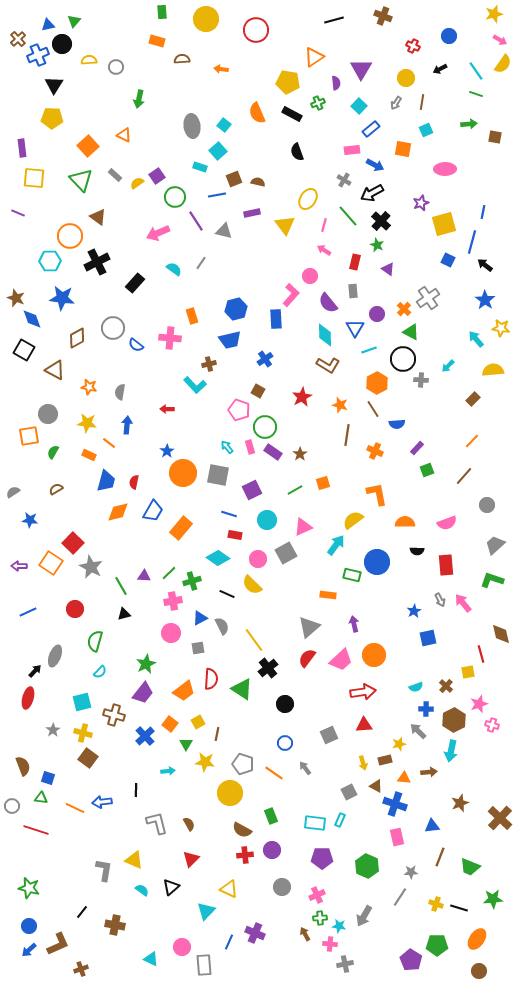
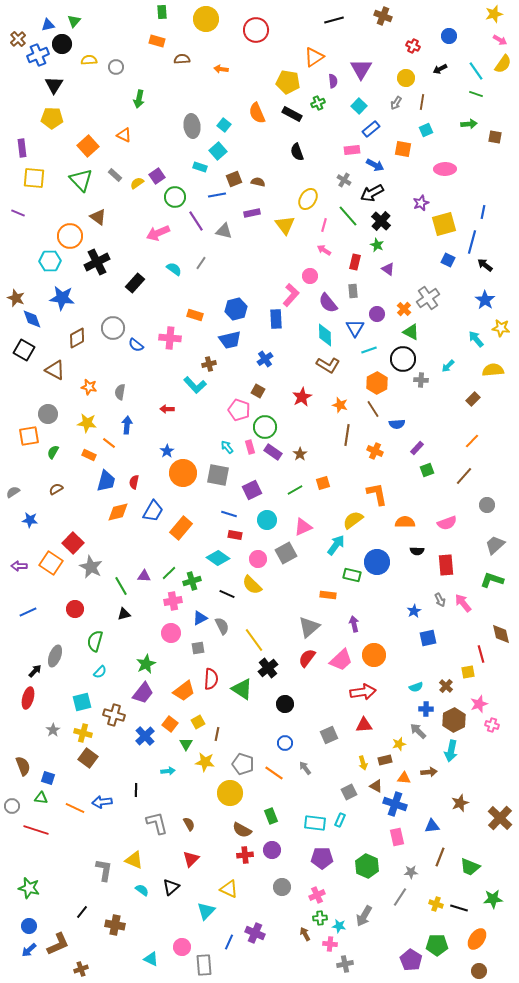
purple semicircle at (336, 83): moved 3 px left, 2 px up
orange rectangle at (192, 316): moved 3 px right, 1 px up; rotated 56 degrees counterclockwise
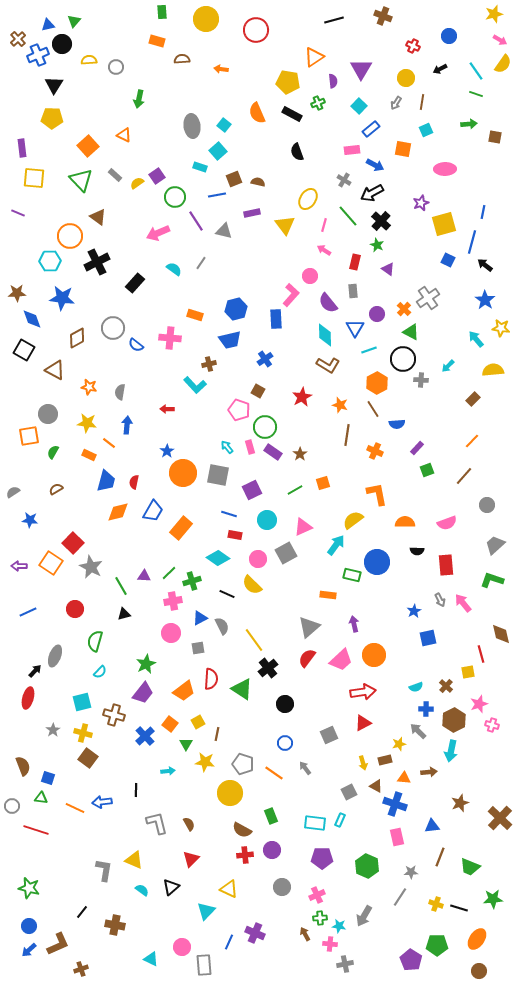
brown star at (16, 298): moved 1 px right, 5 px up; rotated 24 degrees counterclockwise
red triangle at (364, 725): moved 1 px left, 2 px up; rotated 24 degrees counterclockwise
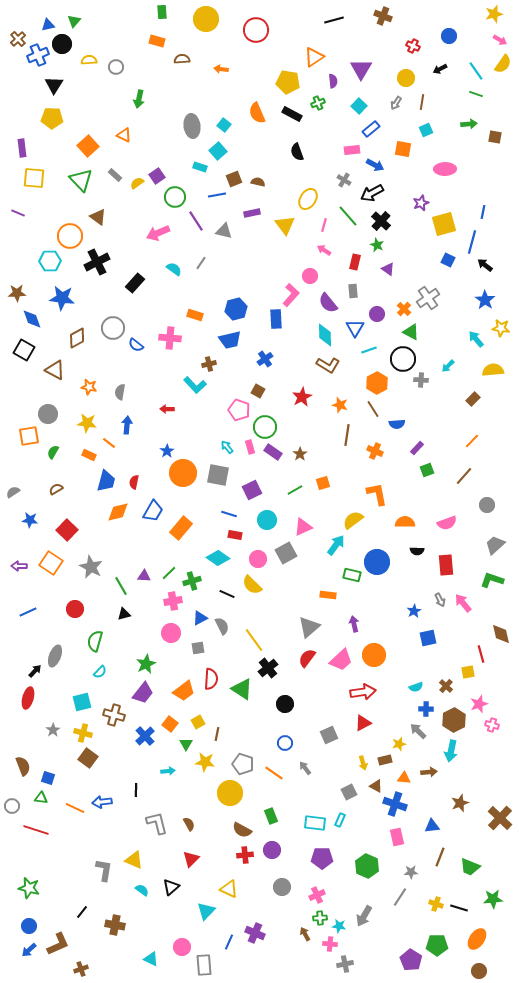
red square at (73, 543): moved 6 px left, 13 px up
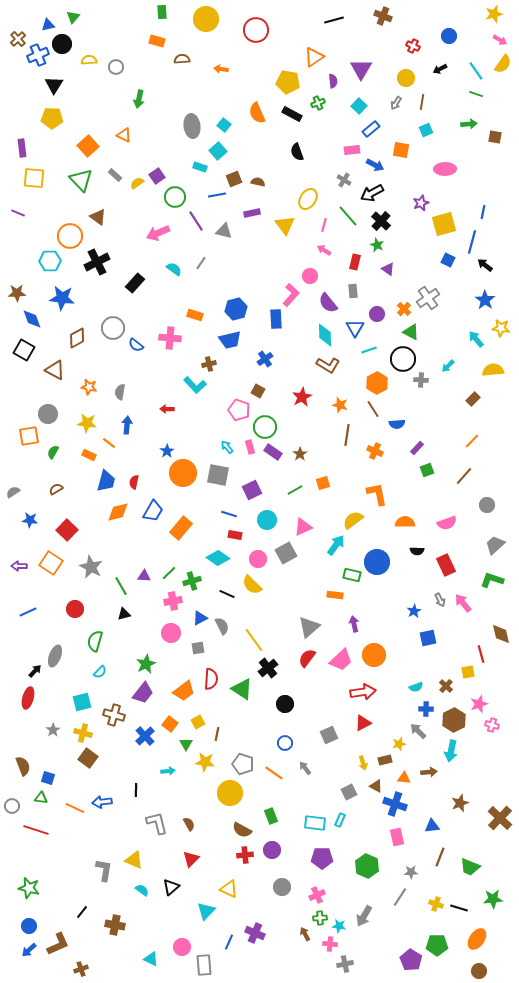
green triangle at (74, 21): moved 1 px left, 4 px up
orange square at (403, 149): moved 2 px left, 1 px down
red rectangle at (446, 565): rotated 20 degrees counterclockwise
orange rectangle at (328, 595): moved 7 px right
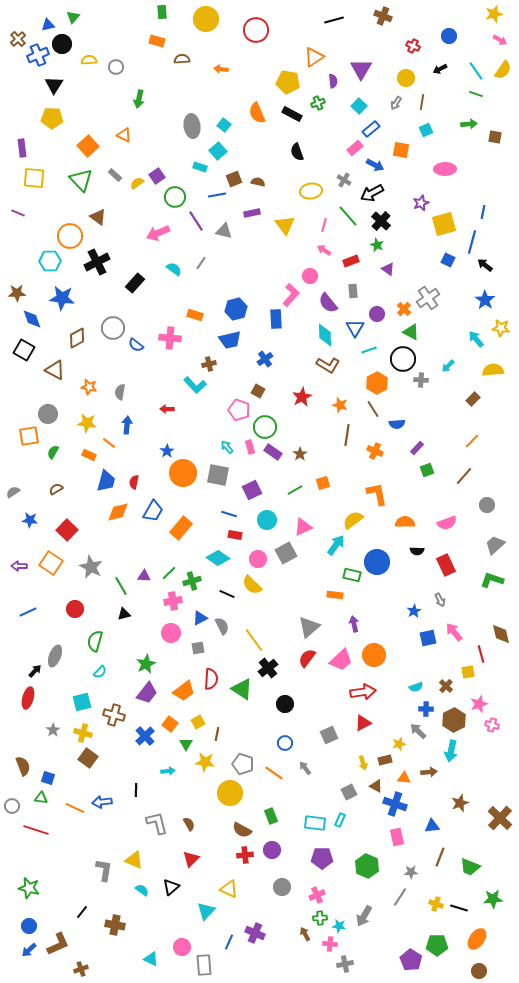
yellow semicircle at (503, 64): moved 6 px down
pink rectangle at (352, 150): moved 3 px right, 2 px up; rotated 35 degrees counterclockwise
yellow ellipse at (308, 199): moved 3 px right, 8 px up; rotated 50 degrees clockwise
red rectangle at (355, 262): moved 4 px left, 1 px up; rotated 56 degrees clockwise
pink arrow at (463, 603): moved 9 px left, 29 px down
purple trapezoid at (143, 693): moved 4 px right
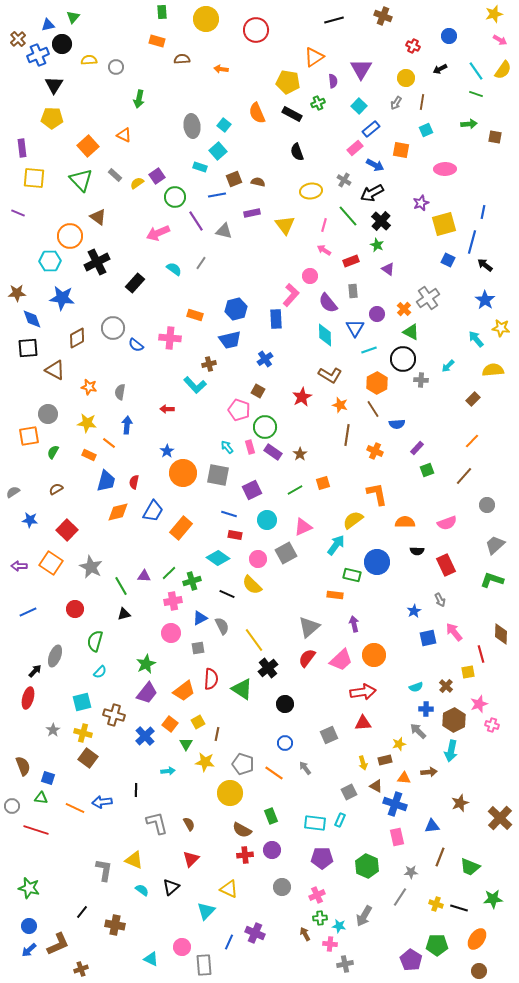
black square at (24, 350): moved 4 px right, 2 px up; rotated 35 degrees counterclockwise
brown L-shape at (328, 365): moved 2 px right, 10 px down
brown diamond at (501, 634): rotated 15 degrees clockwise
red triangle at (363, 723): rotated 24 degrees clockwise
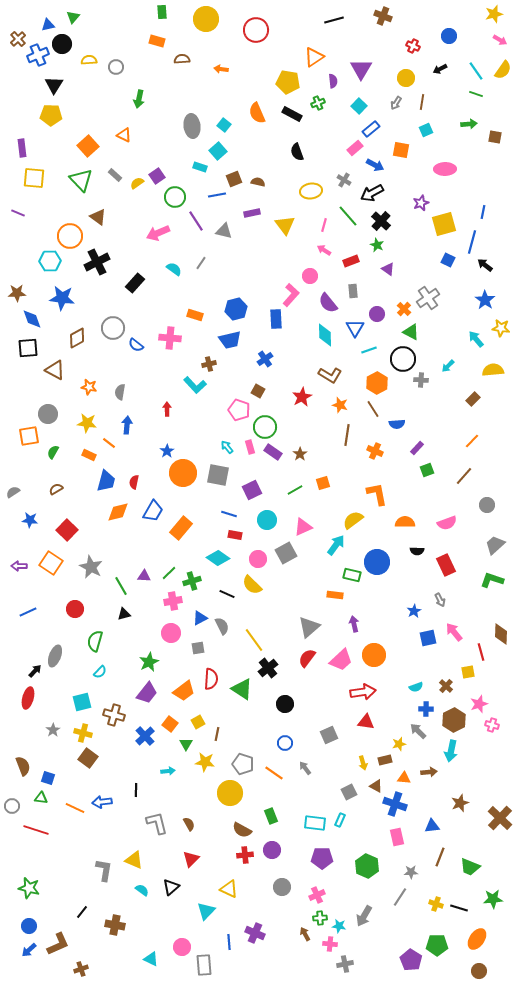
yellow pentagon at (52, 118): moved 1 px left, 3 px up
red arrow at (167, 409): rotated 88 degrees clockwise
red line at (481, 654): moved 2 px up
green star at (146, 664): moved 3 px right, 2 px up
red triangle at (363, 723): moved 3 px right, 1 px up; rotated 12 degrees clockwise
blue line at (229, 942): rotated 28 degrees counterclockwise
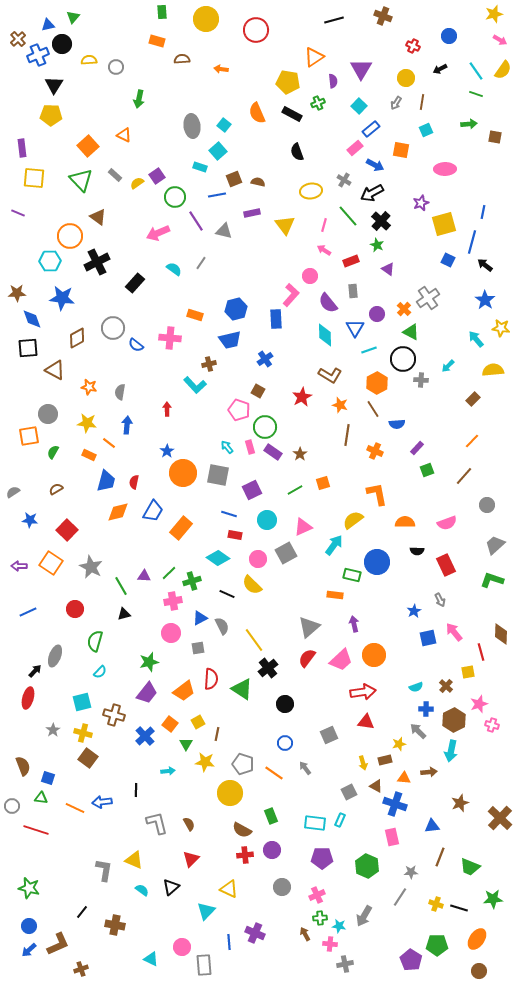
cyan arrow at (336, 545): moved 2 px left
green star at (149, 662): rotated 12 degrees clockwise
pink rectangle at (397, 837): moved 5 px left
